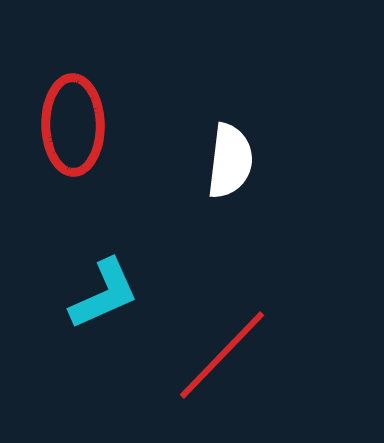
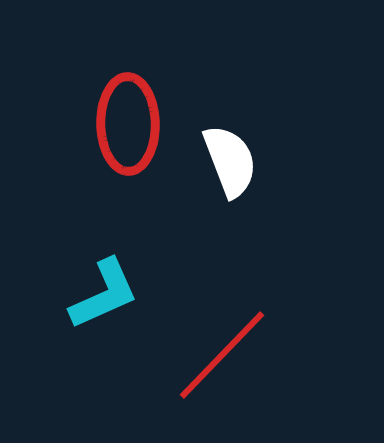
red ellipse: moved 55 px right, 1 px up
white semicircle: rotated 28 degrees counterclockwise
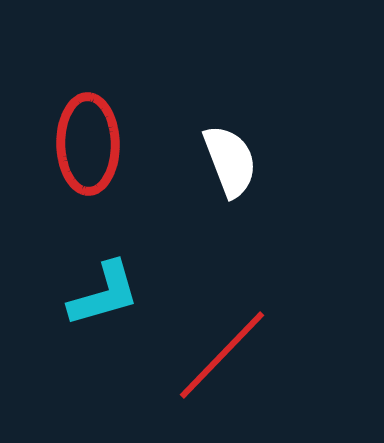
red ellipse: moved 40 px left, 20 px down
cyan L-shape: rotated 8 degrees clockwise
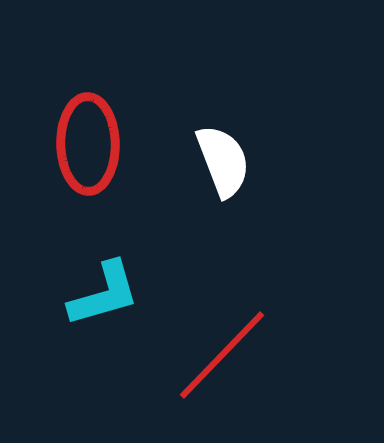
white semicircle: moved 7 px left
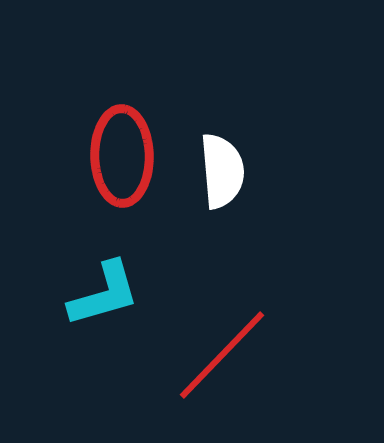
red ellipse: moved 34 px right, 12 px down
white semicircle: moved 1 px left, 10 px down; rotated 16 degrees clockwise
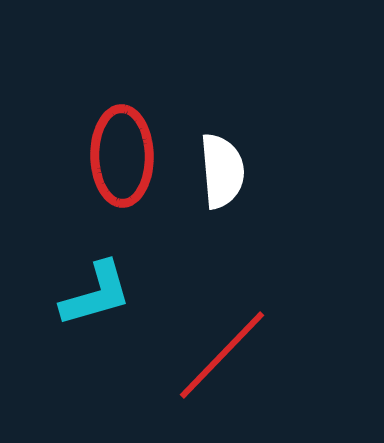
cyan L-shape: moved 8 px left
